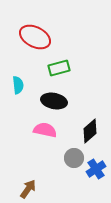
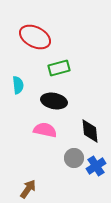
black diamond: rotated 55 degrees counterclockwise
blue cross: moved 3 px up
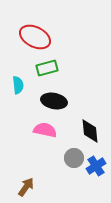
green rectangle: moved 12 px left
brown arrow: moved 2 px left, 2 px up
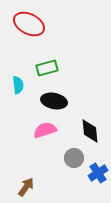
red ellipse: moved 6 px left, 13 px up
pink semicircle: rotated 30 degrees counterclockwise
blue cross: moved 2 px right, 7 px down
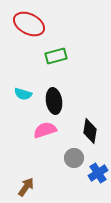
green rectangle: moved 9 px right, 12 px up
cyan semicircle: moved 5 px right, 9 px down; rotated 114 degrees clockwise
black ellipse: rotated 70 degrees clockwise
black diamond: rotated 15 degrees clockwise
